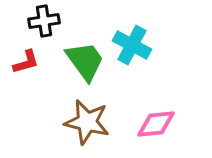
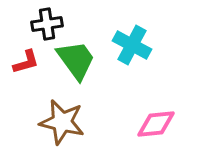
black cross: moved 3 px right, 3 px down
green trapezoid: moved 9 px left, 1 px up
brown star: moved 25 px left
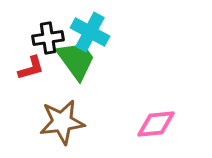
black cross: moved 1 px right, 14 px down
cyan cross: moved 42 px left, 13 px up
red L-shape: moved 5 px right, 6 px down
brown star: rotated 21 degrees counterclockwise
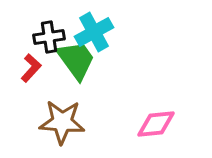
cyan cross: moved 4 px right; rotated 33 degrees clockwise
black cross: moved 1 px right, 1 px up
red L-shape: rotated 32 degrees counterclockwise
brown star: rotated 12 degrees clockwise
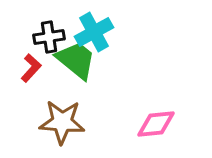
green trapezoid: rotated 15 degrees counterclockwise
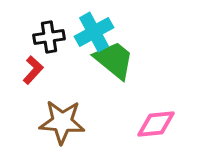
green trapezoid: moved 38 px right
red L-shape: moved 2 px right, 2 px down
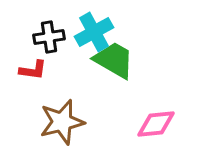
green trapezoid: rotated 9 degrees counterclockwise
red L-shape: rotated 56 degrees clockwise
brown star: rotated 18 degrees counterclockwise
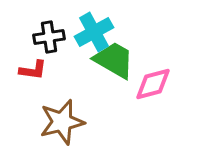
pink diamond: moved 3 px left, 40 px up; rotated 9 degrees counterclockwise
